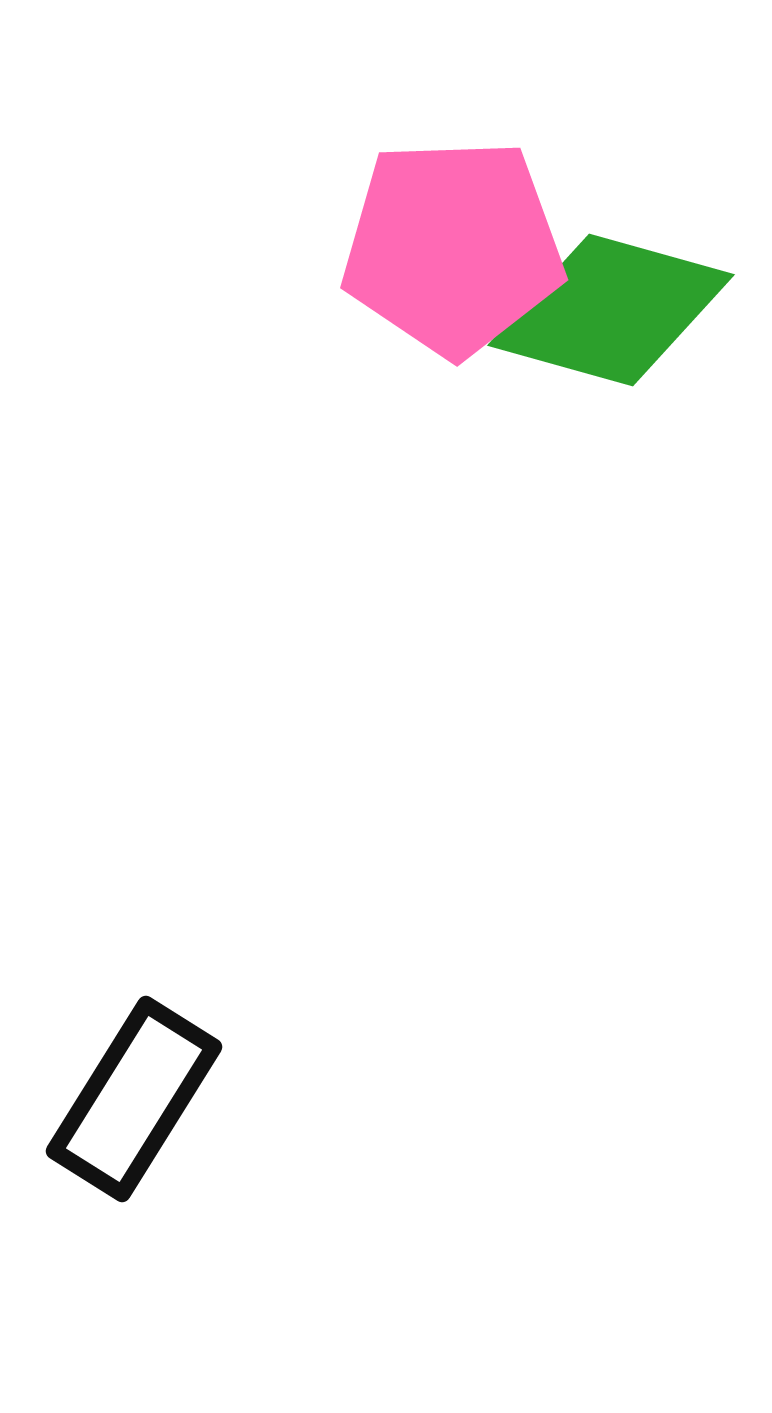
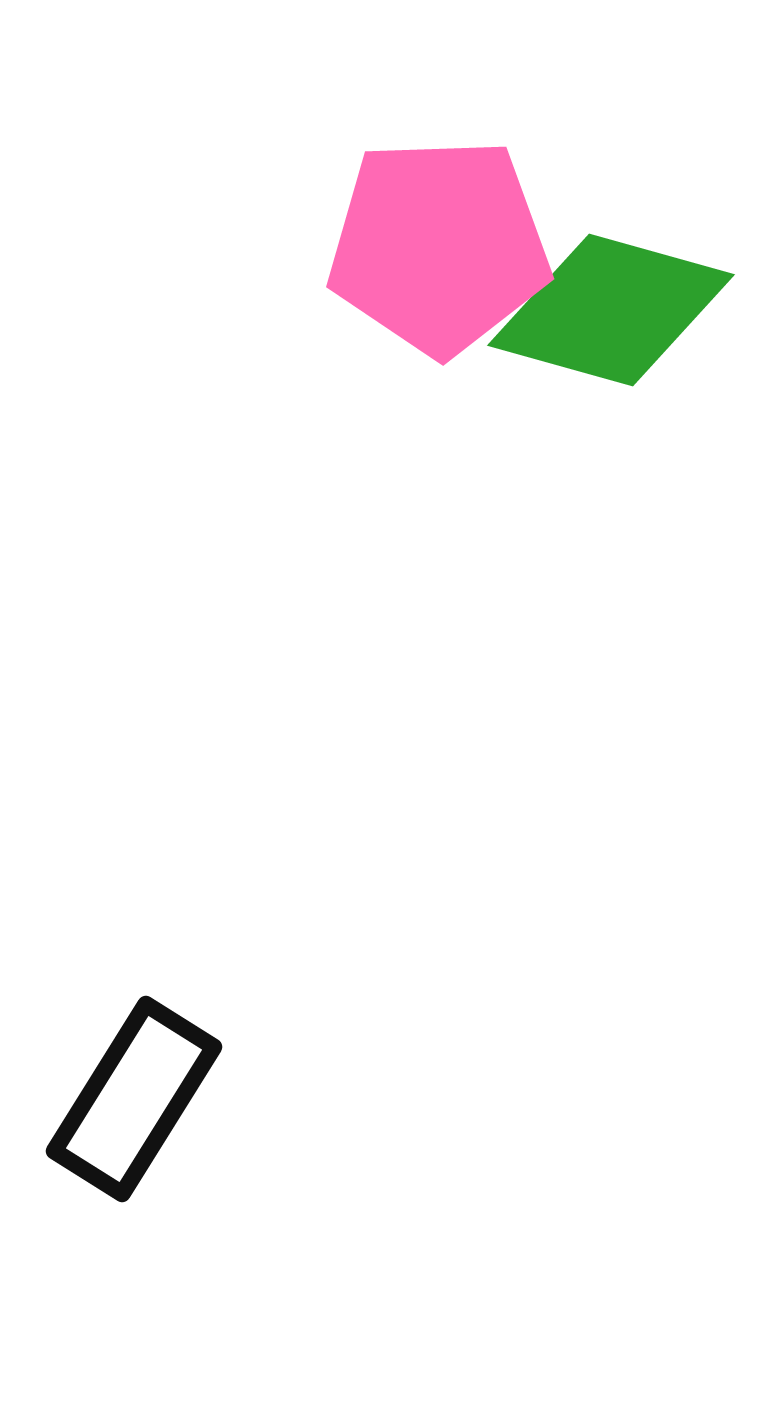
pink pentagon: moved 14 px left, 1 px up
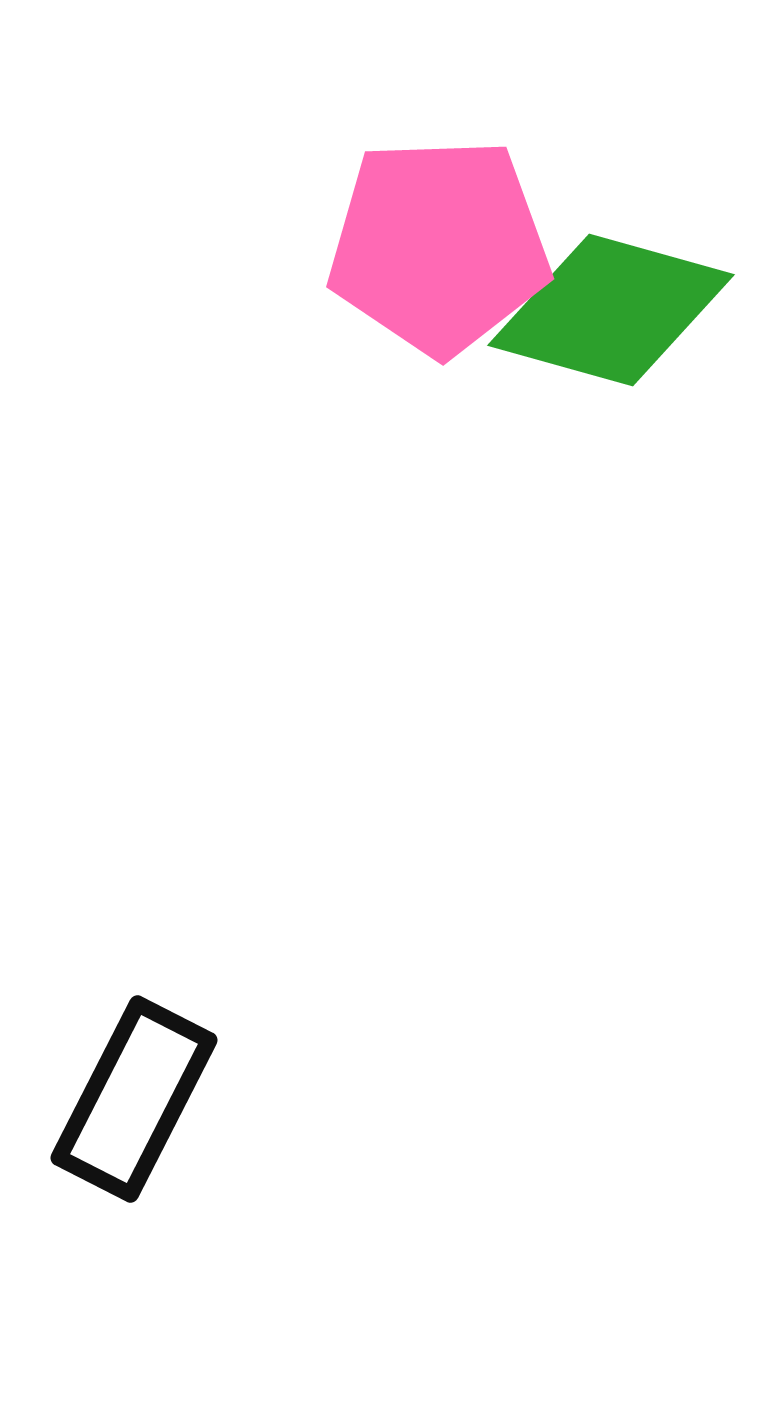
black rectangle: rotated 5 degrees counterclockwise
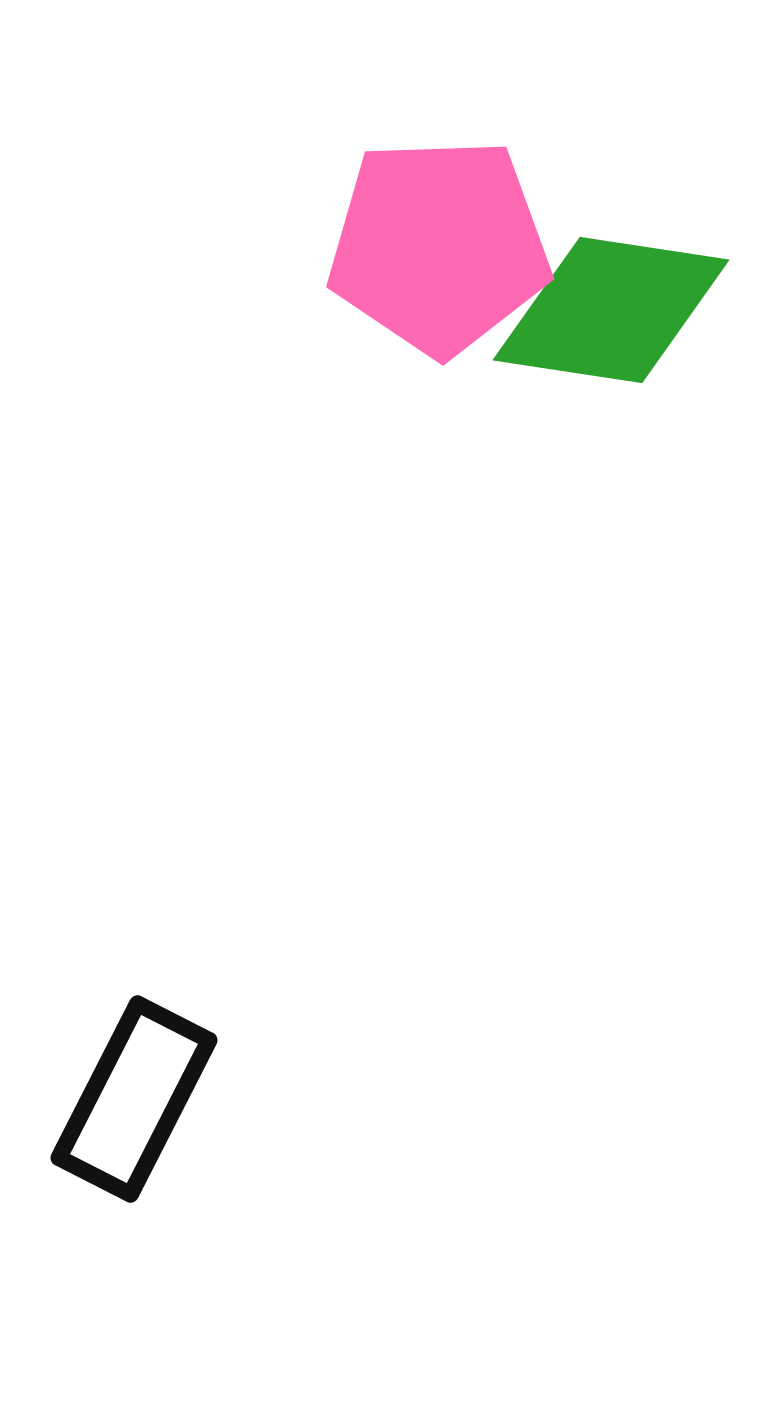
green diamond: rotated 7 degrees counterclockwise
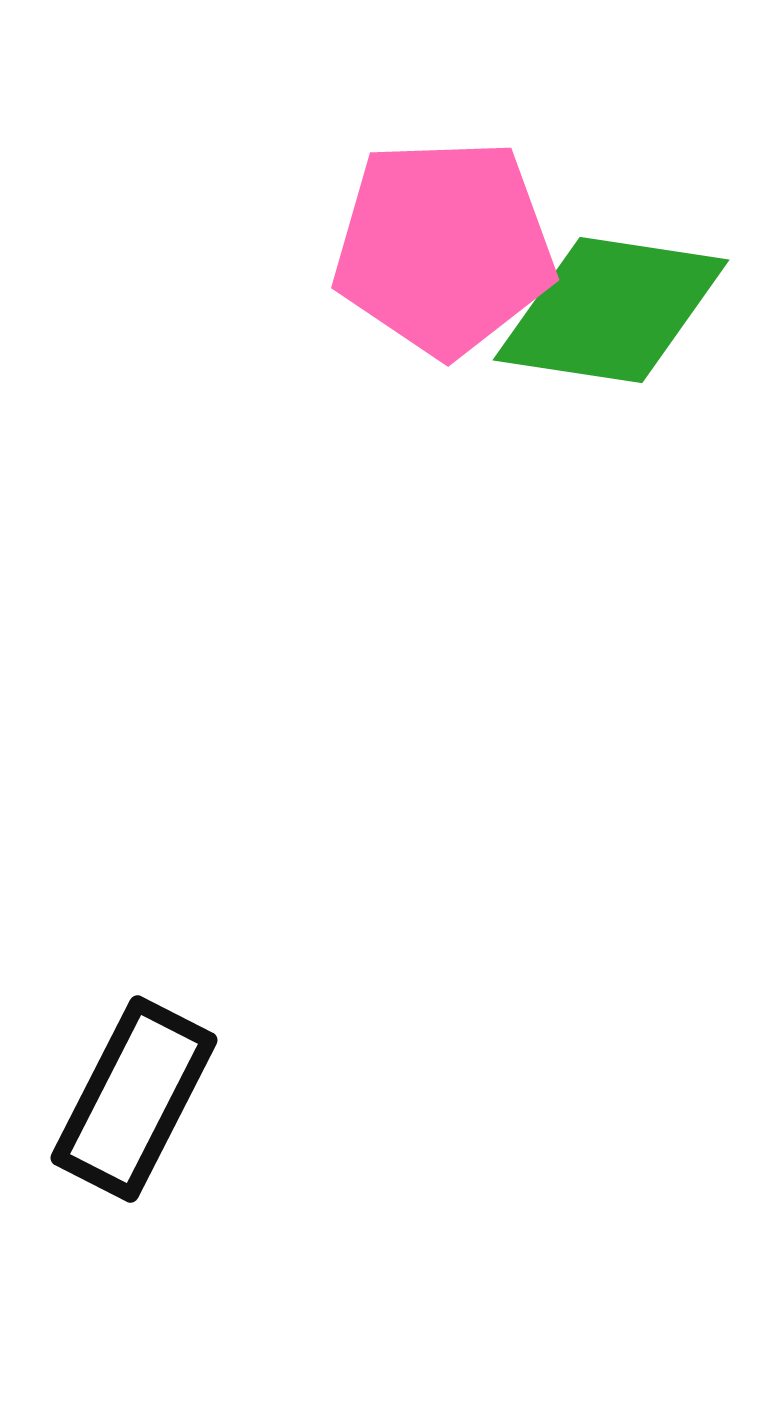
pink pentagon: moved 5 px right, 1 px down
